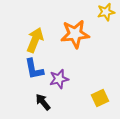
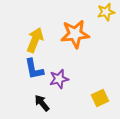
black arrow: moved 1 px left, 1 px down
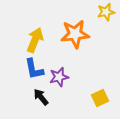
purple star: moved 2 px up
black arrow: moved 1 px left, 6 px up
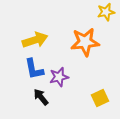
orange star: moved 10 px right, 8 px down
yellow arrow: rotated 50 degrees clockwise
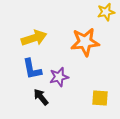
yellow arrow: moved 1 px left, 2 px up
blue L-shape: moved 2 px left
yellow square: rotated 30 degrees clockwise
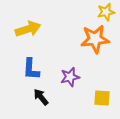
yellow arrow: moved 6 px left, 9 px up
orange star: moved 10 px right, 3 px up
blue L-shape: moved 1 px left; rotated 15 degrees clockwise
purple star: moved 11 px right
yellow square: moved 2 px right
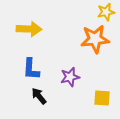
yellow arrow: moved 1 px right; rotated 20 degrees clockwise
black arrow: moved 2 px left, 1 px up
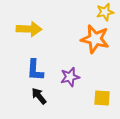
yellow star: moved 1 px left
orange star: rotated 20 degrees clockwise
blue L-shape: moved 4 px right, 1 px down
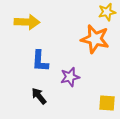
yellow star: moved 2 px right
yellow arrow: moved 2 px left, 7 px up
blue L-shape: moved 5 px right, 9 px up
yellow square: moved 5 px right, 5 px down
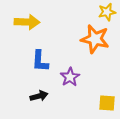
purple star: rotated 18 degrees counterclockwise
black arrow: rotated 114 degrees clockwise
